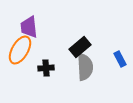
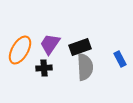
purple trapezoid: moved 21 px right, 17 px down; rotated 40 degrees clockwise
black rectangle: rotated 20 degrees clockwise
black cross: moved 2 px left
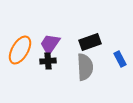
black rectangle: moved 10 px right, 5 px up
black cross: moved 4 px right, 7 px up
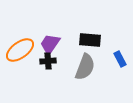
black rectangle: moved 2 px up; rotated 25 degrees clockwise
orange ellipse: rotated 24 degrees clockwise
gray semicircle: rotated 24 degrees clockwise
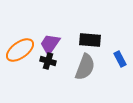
black cross: rotated 21 degrees clockwise
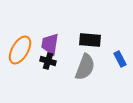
purple trapezoid: rotated 25 degrees counterclockwise
orange ellipse: rotated 24 degrees counterclockwise
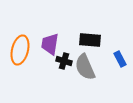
orange ellipse: rotated 16 degrees counterclockwise
black cross: moved 16 px right
gray semicircle: rotated 136 degrees clockwise
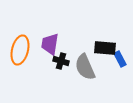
black rectangle: moved 15 px right, 8 px down
black cross: moved 3 px left
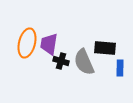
purple trapezoid: moved 1 px left
orange ellipse: moved 7 px right, 7 px up
blue rectangle: moved 9 px down; rotated 28 degrees clockwise
gray semicircle: moved 1 px left, 5 px up
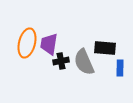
black cross: rotated 28 degrees counterclockwise
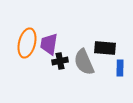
black cross: moved 1 px left
